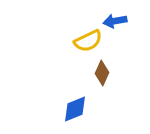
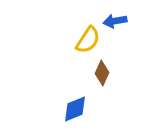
yellow semicircle: moved 1 px up; rotated 32 degrees counterclockwise
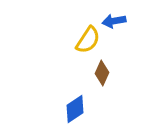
blue arrow: moved 1 px left
blue diamond: rotated 12 degrees counterclockwise
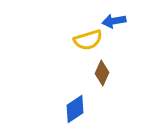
yellow semicircle: rotated 40 degrees clockwise
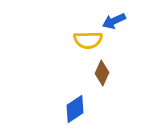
blue arrow: rotated 15 degrees counterclockwise
yellow semicircle: rotated 16 degrees clockwise
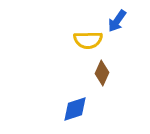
blue arrow: moved 3 px right; rotated 30 degrees counterclockwise
blue diamond: rotated 16 degrees clockwise
